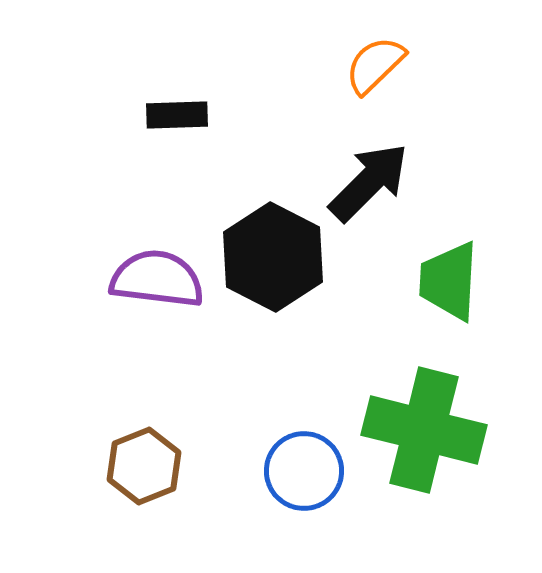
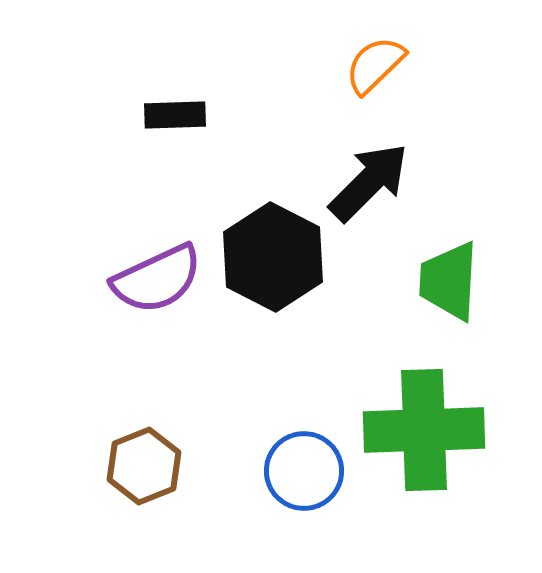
black rectangle: moved 2 px left
purple semicircle: rotated 148 degrees clockwise
green cross: rotated 16 degrees counterclockwise
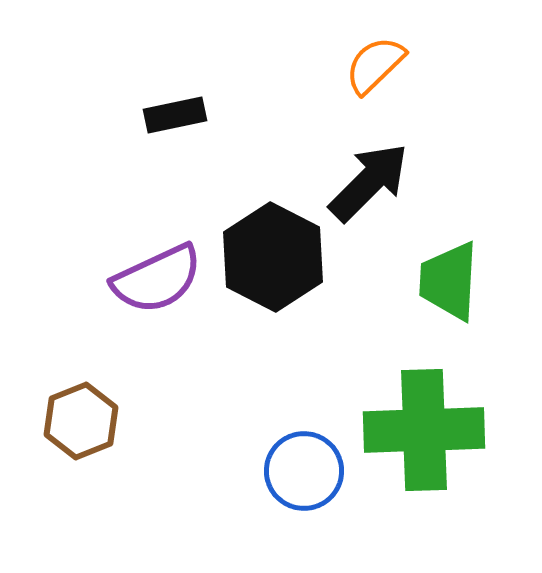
black rectangle: rotated 10 degrees counterclockwise
brown hexagon: moved 63 px left, 45 px up
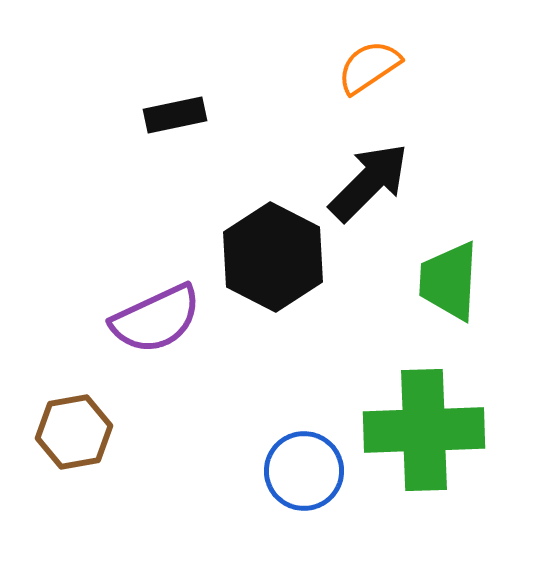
orange semicircle: moved 6 px left, 2 px down; rotated 10 degrees clockwise
purple semicircle: moved 1 px left, 40 px down
brown hexagon: moved 7 px left, 11 px down; rotated 12 degrees clockwise
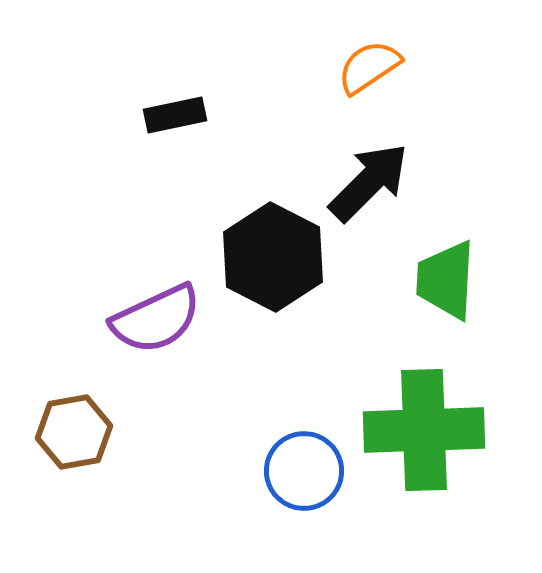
green trapezoid: moved 3 px left, 1 px up
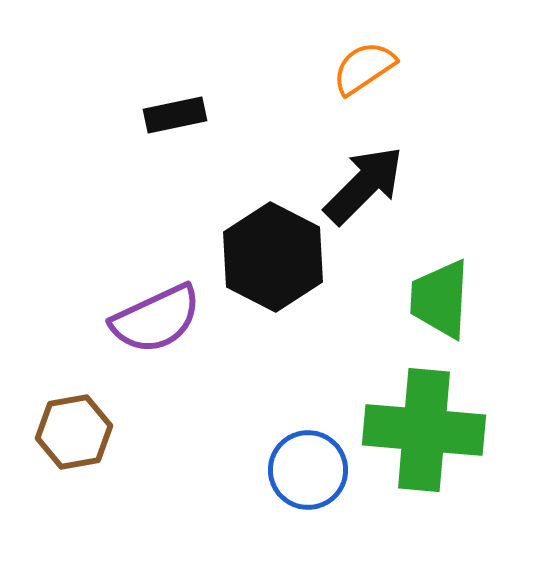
orange semicircle: moved 5 px left, 1 px down
black arrow: moved 5 px left, 3 px down
green trapezoid: moved 6 px left, 19 px down
green cross: rotated 7 degrees clockwise
blue circle: moved 4 px right, 1 px up
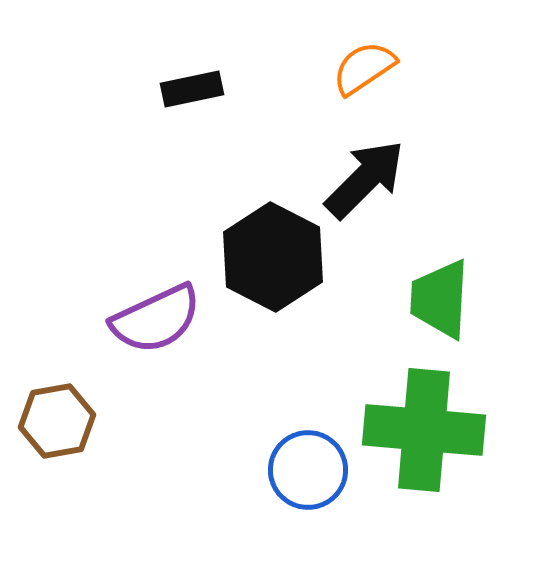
black rectangle: moved 17 px right, 26 px up
black arrow: moved 1 px right, 6 px up
brown hexagon: moved 17 px left, 11 px up
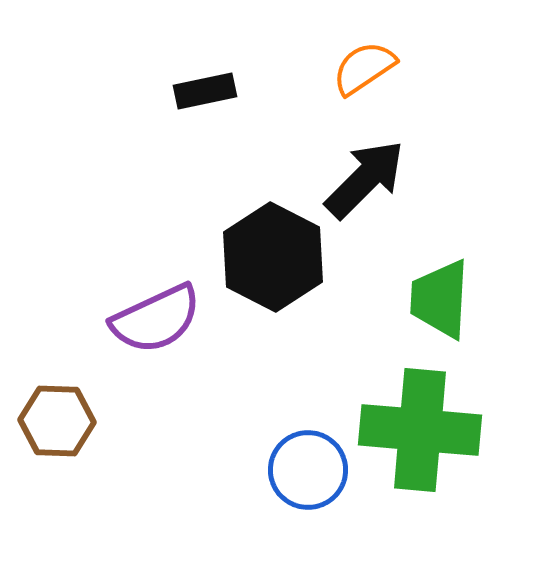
black rectangle: moved 13 px right, 2 px down
brown hexagon: rotated 12 degrees clockwise
green cross: moved 4 px left
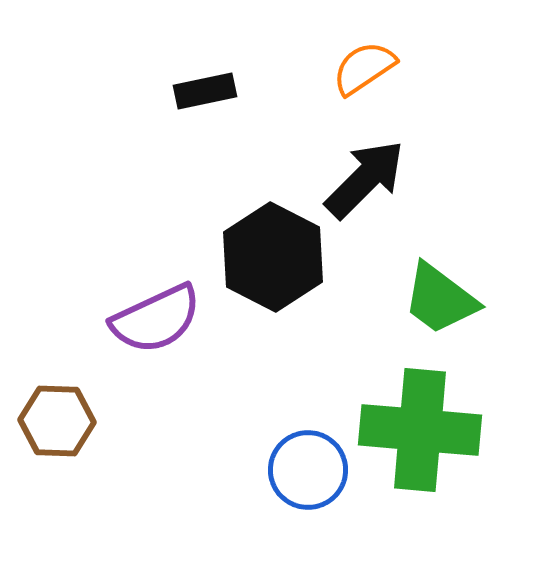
green trapezoid: rotated 56 degrees counterclockwise
